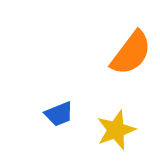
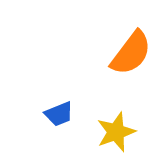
yellow star: moved 2 px down
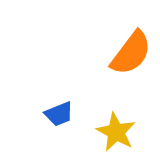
yellow star: rotated 24 degrees counterclockwise
